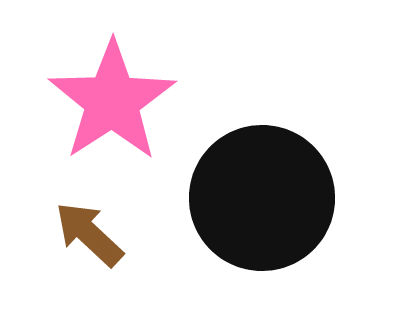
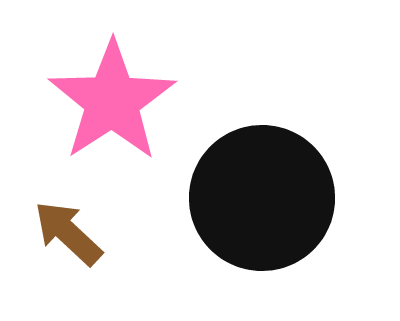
brown arrow: moved 21 px left, 1 px up
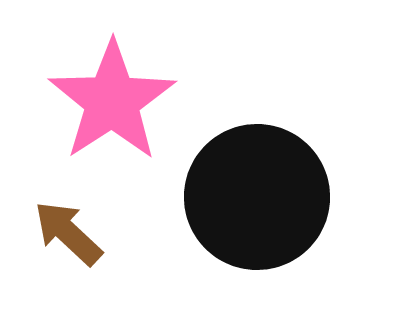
black circle: moved 5 px left, 1 px up
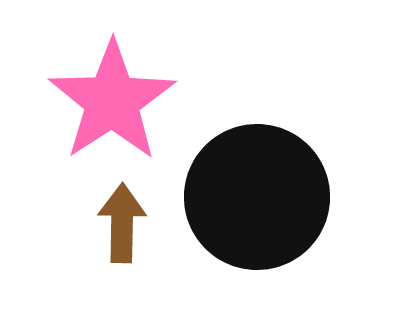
brown arrow: moved 54 px right, 10 px up; rotated 48 degrees clockwise
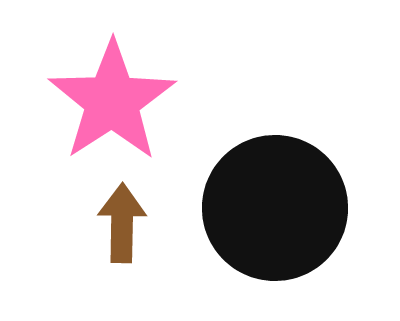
black circle: moved 18 px right, 11 px down
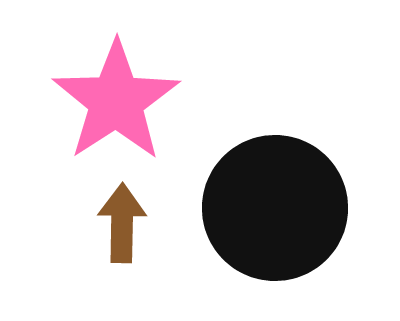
pink star: moved 4 px right
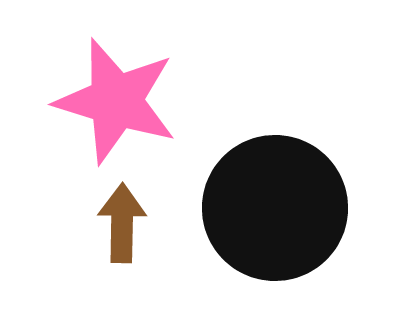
pink star: rotated 22 degrees counterclockwise
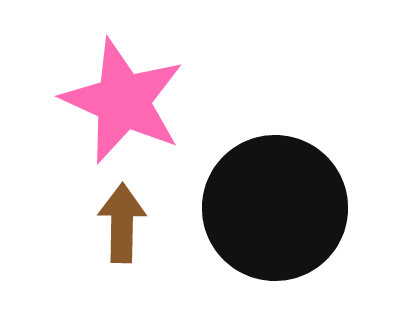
pink star: moved 7 px right; rotated 7 degrees clockwise
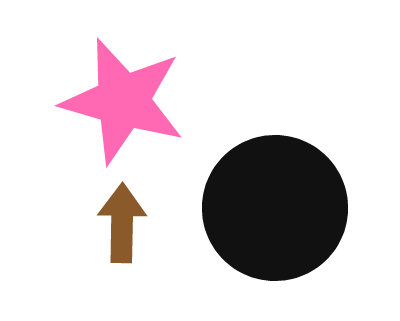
pink star: rotated 8 degrees counterclockwise
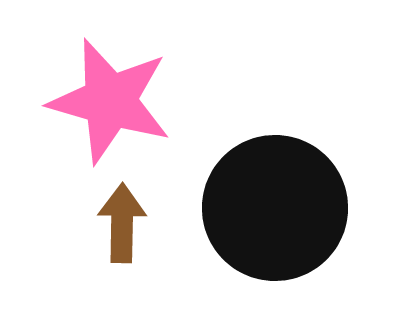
pink star: moved 13 px left
